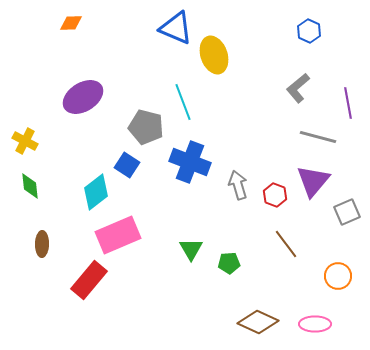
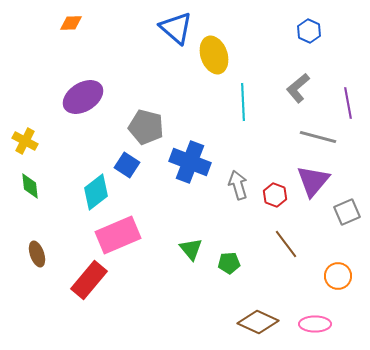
blue triangle: rotated 18 degrees clockwise
cyan line: moved 60 px right; rotated 18 degrees clockwise
brown ellipse: moved 5 px left, 10 px down; rotated 20 degrees counterclockwise
green triangle: rotated 10 degrees counterclockwise
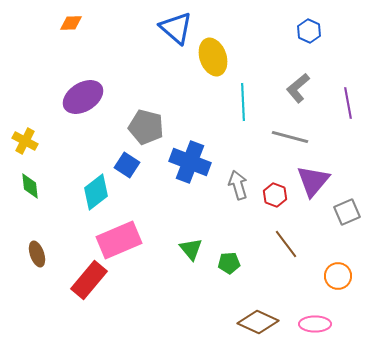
yellow ellipse: moved 1 px left, 2 px down
gray line: moved 28 px left
pink rectangle: moved 1 px right, 5 px down
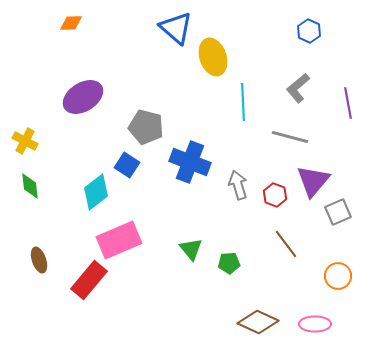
gray square: moved 9 px left
brown ellipse: moved 2 px right, 6 px down
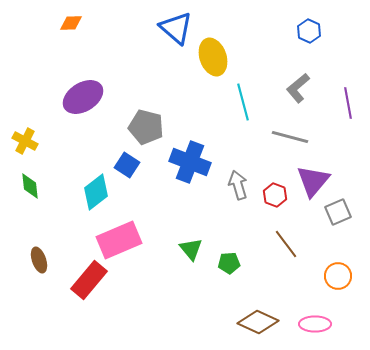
cyan line: rotated 12 degrees counterclockwise
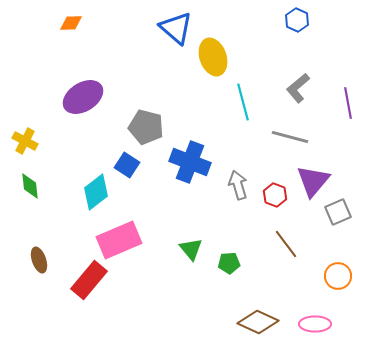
blue hexagon: moved 12 px left, 11 px up
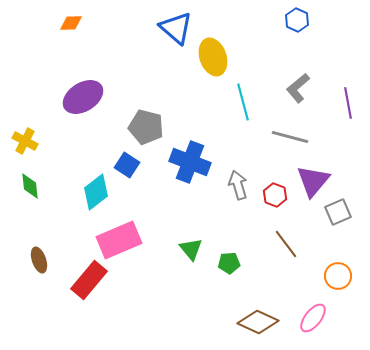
pink ellipse: moved 2 px left, 6 px up; rotated 52 degrees counterclockwise
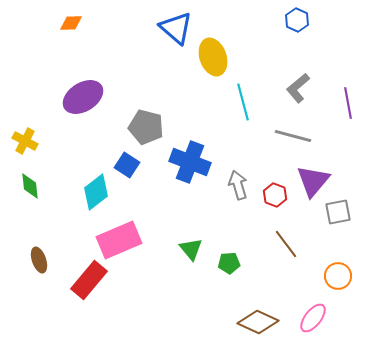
gray line: moved 3 px right, 1 px up
gray square: rotated 12 degrees clockwise
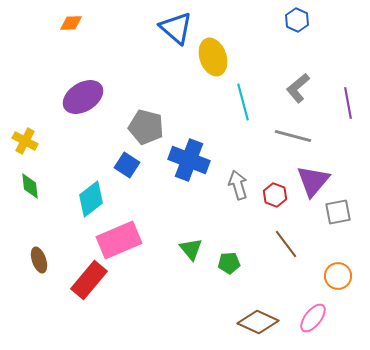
blue cross: moved 1 px left, 2 px up
cyan diamond: moved 5 px left, 7 px down
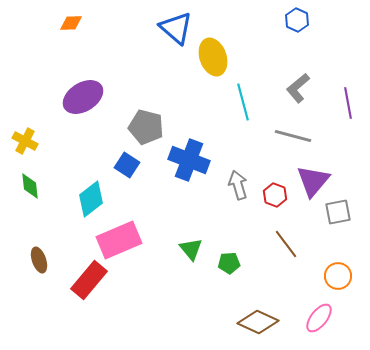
pink ellipse: moved 6 px right
